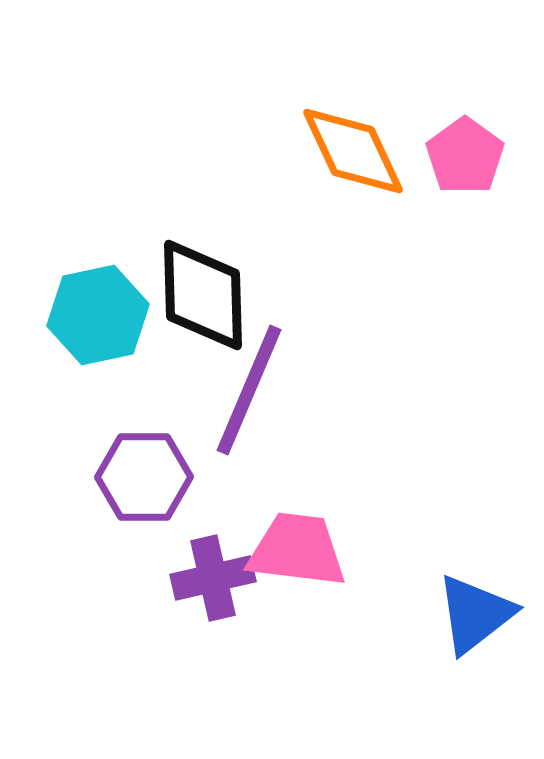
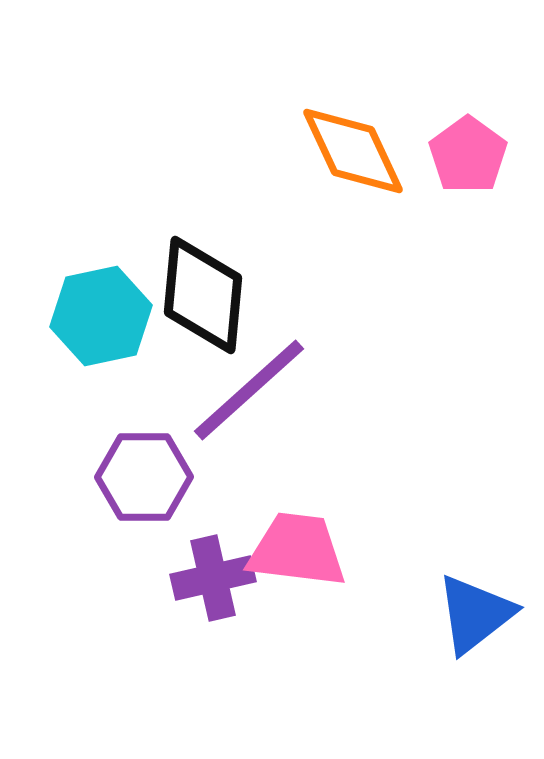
pink pentagon: moved 3 px right, 1 px up
black diamond: rotated 7 degrees clockwise
cyan hexagon: moved 3 px right, 1 px down
purple line: rotated 25 degrees clockwise
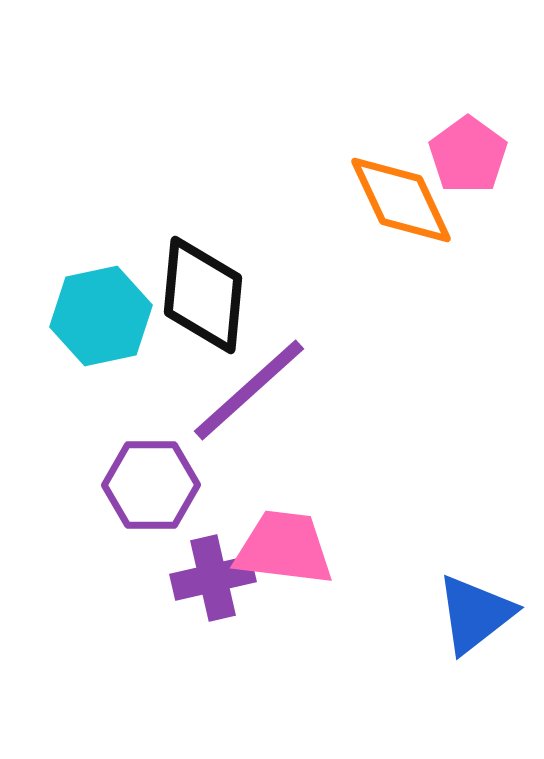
orange diamond: moved 48 px right, 49 px down
purple hexagon: moved 7 px right, 8 px down
pink trapezoid: moved 13 px left, 2 px up
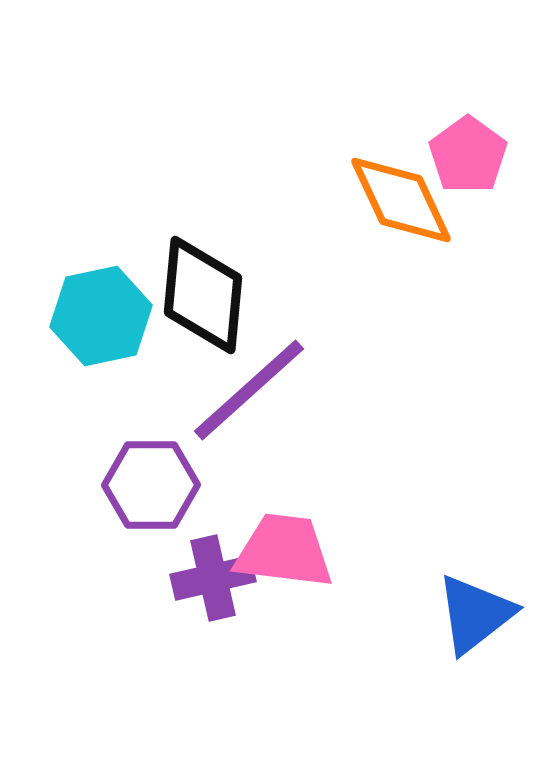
pink trapezoid: moved 3 px down
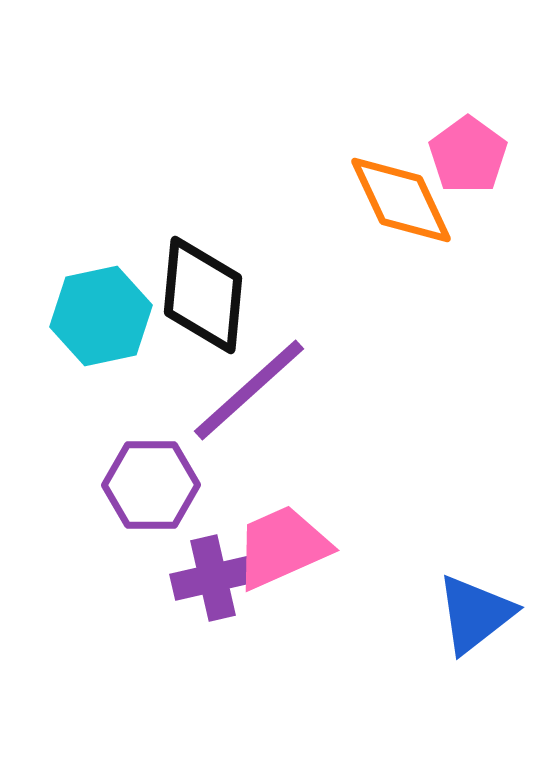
pink trapezoid: moved 2 px left, 4 px up; rotated 31 degrees counterclockwise
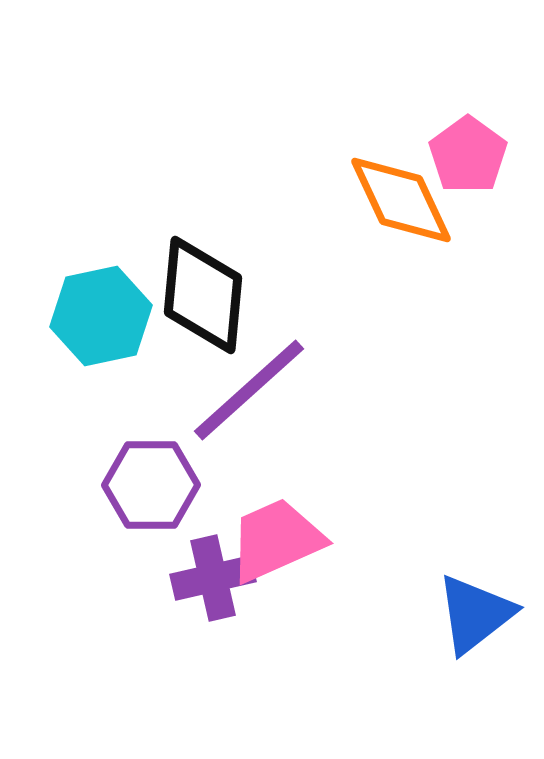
pink trapezoid: moved 6 px left, 7 px up
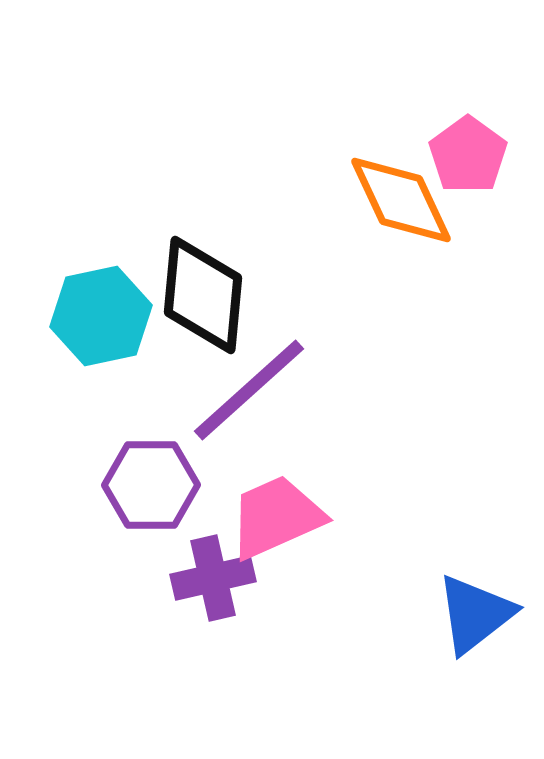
pink trapezoid: moved 23 px up
